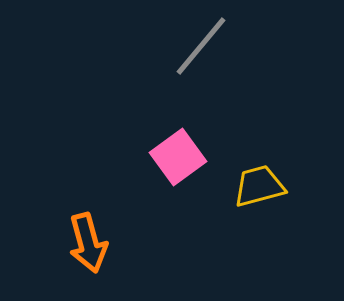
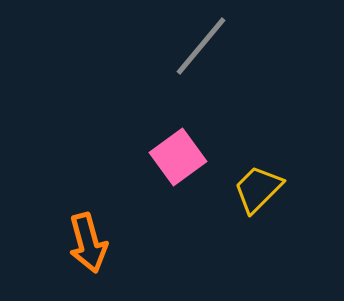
yellow trapezoid: moved 1 px left, 3 px down; rotated 30 degrees counterclockwise
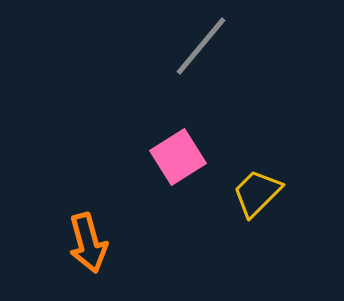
pink square: rotated 4 degrees clockwise
yellow trapezoid: moved 1 px left, 4 px down
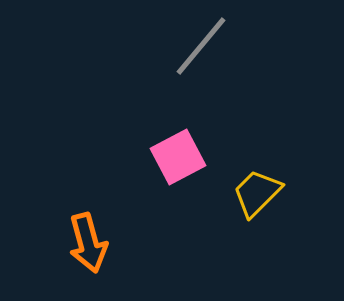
pink square: rotated 4 degrees clockwise
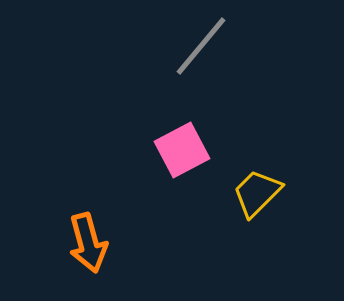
pink square: moved 4 px right, 7 px up
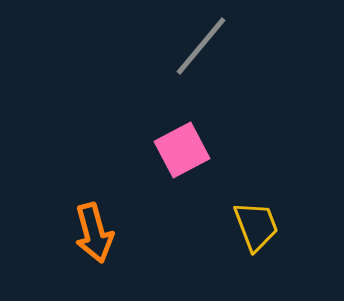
yellow trapezoid: moved 1 px left, 33 px down; rotated 114 degrees clockwise
orange arrow: moved 6 px right, 10 px up
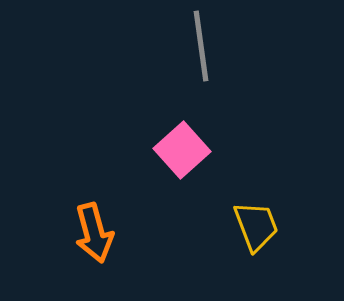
gray line: rotated 48 degrees counterclockwise
pink square: rotated 14 degrees counterclockwise
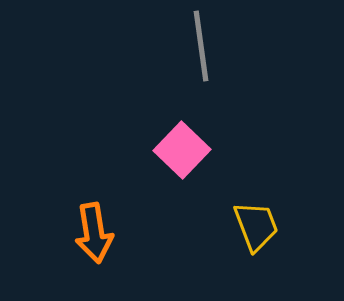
pink square: rotated 4 degrees counterclockwise
orange arrow: rotated 6 degrees clockwise
